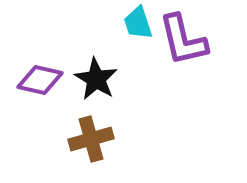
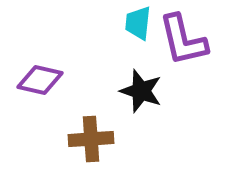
cyan trapezoid: rotated 24 degrees clockwise
black star: moved 45 px right, 12 px down; rotated 12 degrees counterclockwise
brown cross: rotated 12 degrees clockwise
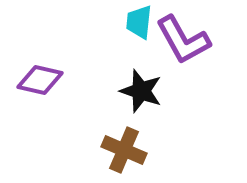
cyan trapezoid: moved 1 px right, 1 px up
purple L-shape: rotated 16 degrees counterclockwise
brown cross: moved 33 px right, 11 px down; rotated 27 degrees clockwise
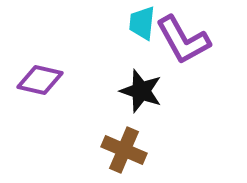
cyan trapezoid: moved 3 px right, 1 px down
